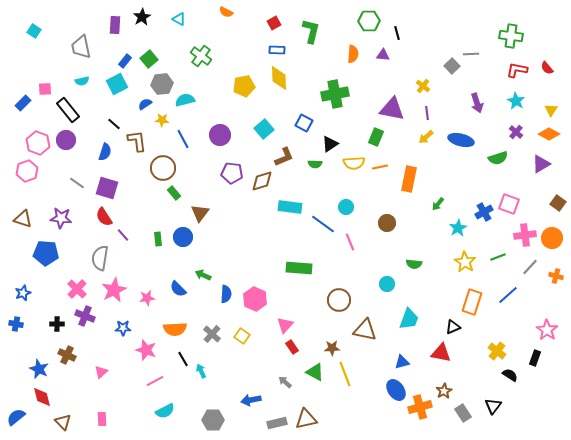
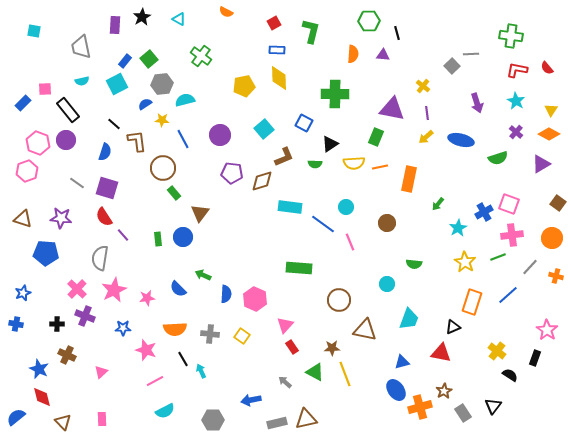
cyan square at (34, 31): rotated 24 degrees counterclockwise
green cross at (335, 94): rotated 12 degrees clockwise
pink cross at (525, 235): moved 13 px left
gray cross at (212, 334): moved 2 px left; rotated 36 degrees counterclockwise
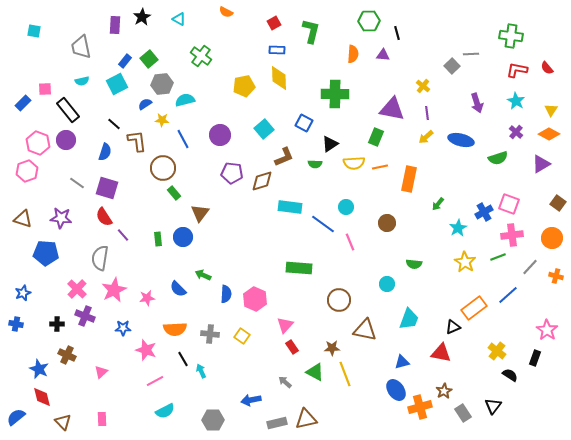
orange rectangle at (472, 302): moved 2 px right, 6 px down; rotated 35 degrees clockwise
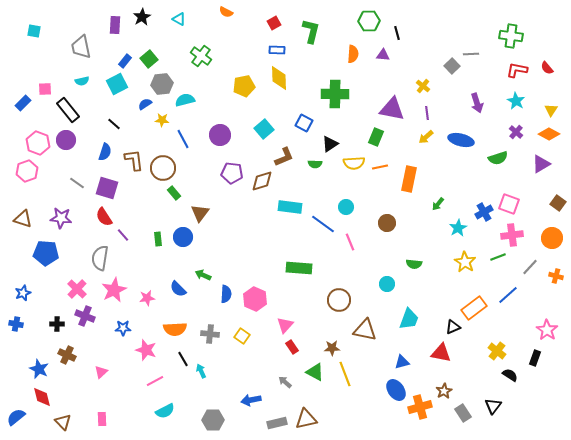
brown L-shape at (137, 141): moved 3 px left, 19 px down
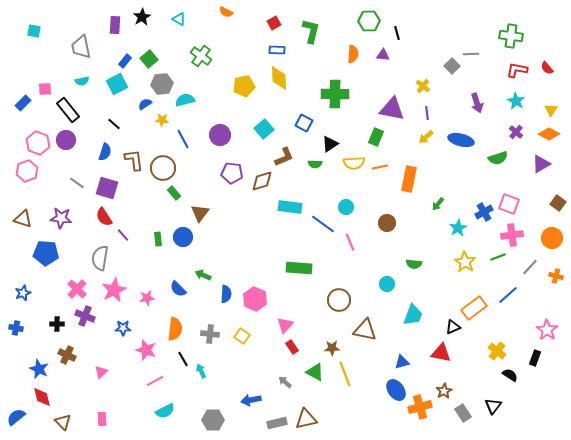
cyan trapezoid at (409, 319): moved 4 px right, 4 px up
blue cross at (16, 324): moved 4 px down
orange semicircle at (175, 329): rotated 80 degrees counterclockwise
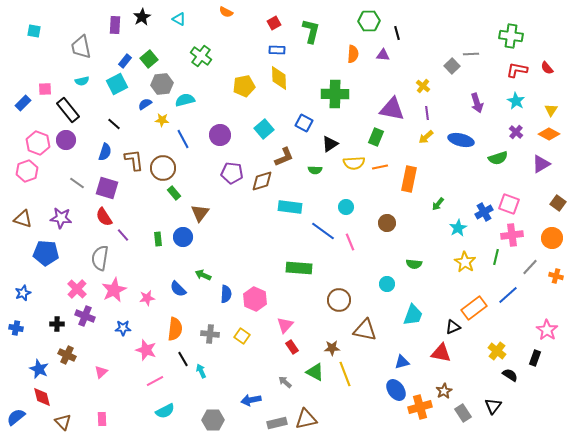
green semicircle at (315, 164): moved 6 px down
blue line at (323, 224): moved 7 px down
green line at (498, 257): moved 2 px left; rotated 56 degrees counterclockwise
